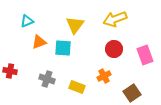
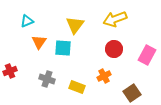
orange triangle: rotated 35 degrees counterclockwise
pink rectangle: moved 2 px right; rotated 48 degrees clockwise
red cross: rotated 32 degrees counterclockwise
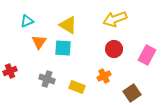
yellow triangle: moved 7 px left; rotated 36 degrees counterclockwise
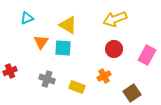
cyan triangle: moved 3 px up
orange triangle: moved 2 px right
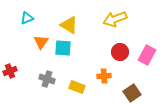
yellow triangle: moved 1 px right
red circle: moved 6 px right, 3 px down
orange cross: rotated 24 degrees clockwise
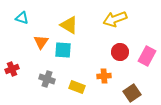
cyan triangle: moved 5 px left; rotated 40 degrees clockwise
cyan square: moved 2 px down
pink rectangle: moved 1 px down
red cross: moved 2 px right, 2 px up
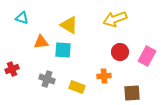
orange triangle: rotated 49 degrees clockwise
brown square: rotated 30 degrees clockwise
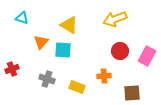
orange triangle: rotated 42 degrees counterclockwise
red circle: moved 1 px up
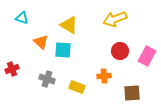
orange triangle: rotated 28 degrees counterclockwise
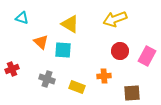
yellow triangle: moved 1 px right, 1 px up
